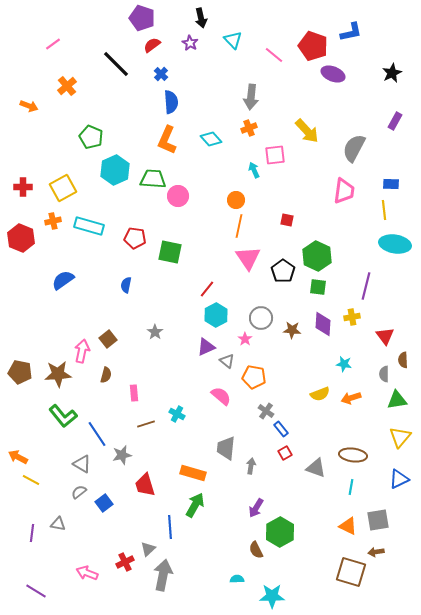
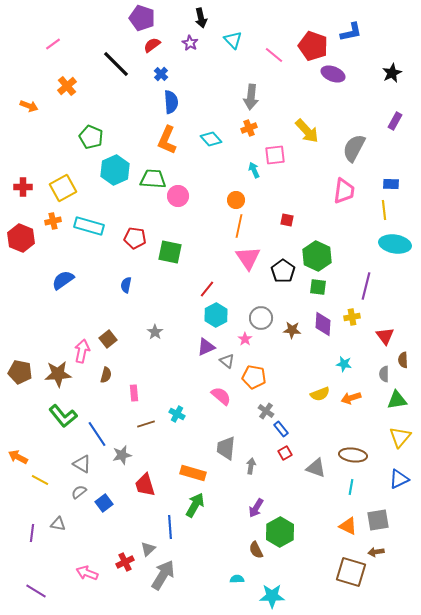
yellow line at (31, 480): moved 9 px right
gray arrow at (163, 575): rotated 20 degrees clockwise
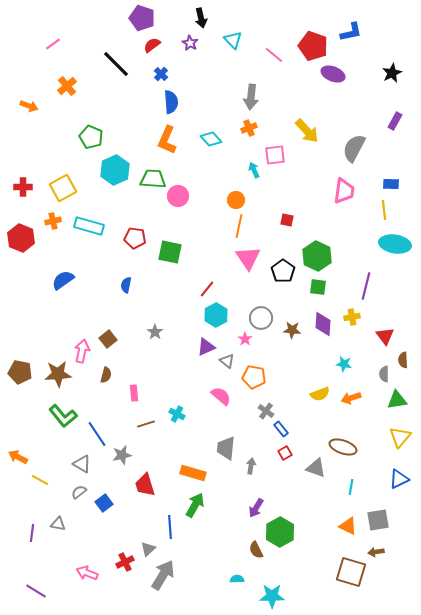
brown ellipse at (353, 455): moved 10 px left, 8 px up; rotated 12 degrees clockwise
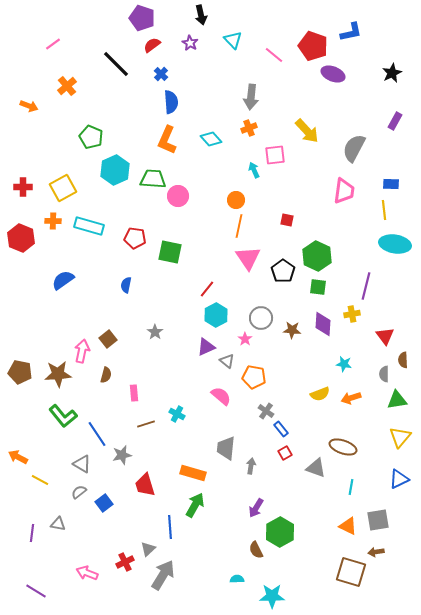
black arrow at (201, 18): moved 3 px up
orange cross at (53, 221): rotated 14 degrees clockwise
yellow cross at (352, 317): moved 3 px up
